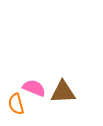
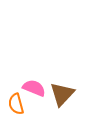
brown triangle: moved 1 px left, 2 px down; rotated 44 degrees counterclockwise
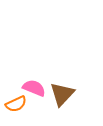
orange semicircle: rotated 100 degrees counterclockwise
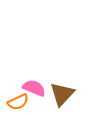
orange semicircle: moved 2 px right, 2 px up
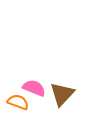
orange semicircle: rotated 135 degrees counterclockwise
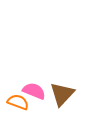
pink semicircle: moved 3 px down
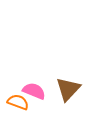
brown triangle: moved 6 px right, 5 px up
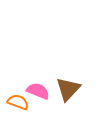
pink semicircle: moved 4 px right
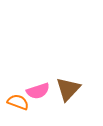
pink semicircle: rotated 140 degrees clockwise
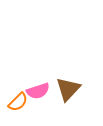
orange semicircle: rotated 115 degrees clockwise
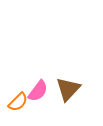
pink semicircle: rotated 35 degrees counterclockwise
